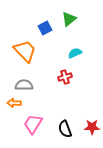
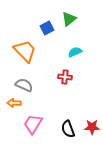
blue square: moved 2 px right
cyan semicircle: moved 1 px up
red cross: rotated 24 degrees clockwise
gray semicircle: rotated 24 degrees clockwise
black semicircle: moved 3 px right
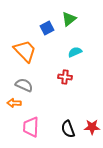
pink trapezoid: moved 2 px left, 3 px down; rotated 30 degrees counterclockwise
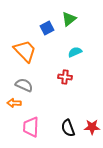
black semicircle: moved 1 px up
